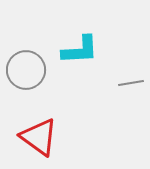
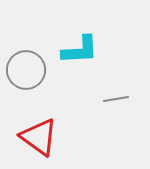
gray line: moved 15 px left, 16 px down
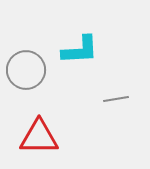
red triangle: rotated 36 degrees counterclockwise
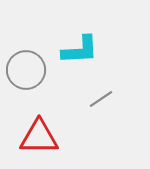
gray line: moved 15 px left; rotated 25 degrees counterclockwise
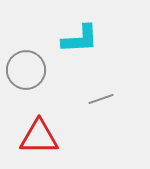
cyan L-shape: moved 11 px up
gray line: rotated 15 degrees clockwise
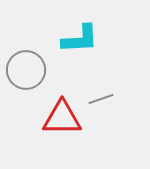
red triangle: moved 23 px right, 19 px up
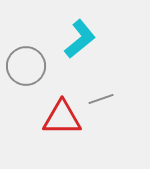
cyan L-shape: rotated 36 degrees counterclockwise
gray circle: moved 4 px up
